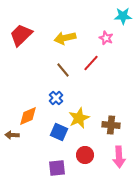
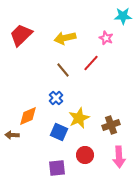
brown cross: rotated 24 degrees counterclockwise
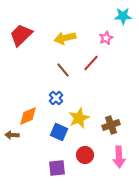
pink star: rotated 24 degrees clockwise
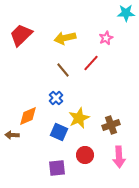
cyan star: moved 3 px right, 3 px up
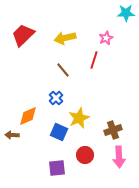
red trapezoid: moved 2 px right
red line: moved 3 px right, 3 px up; rotated 24 degrees counterclockwise
brown cross: moved 2 px right, 5 px down
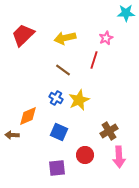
brown line: rotated 14 degrees counterclockwise
blue cross: rotated 16 degrees counterclockwise
yellow star: moved 18 px up
brown cross: moved 4 px left, 1 px down; rotated 12 degrees counterclockwise
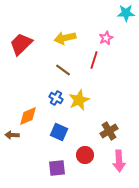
red trapezoid: moved 2 px left, 9 px down
pink arrow: moved 4 px down
